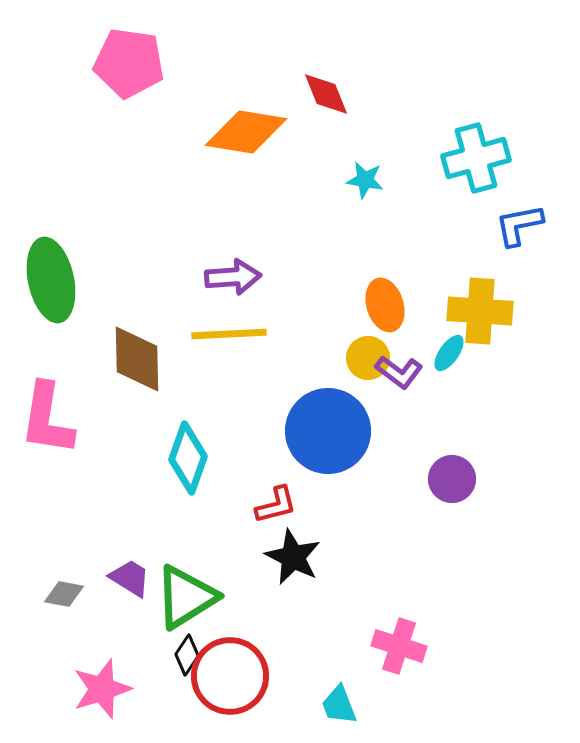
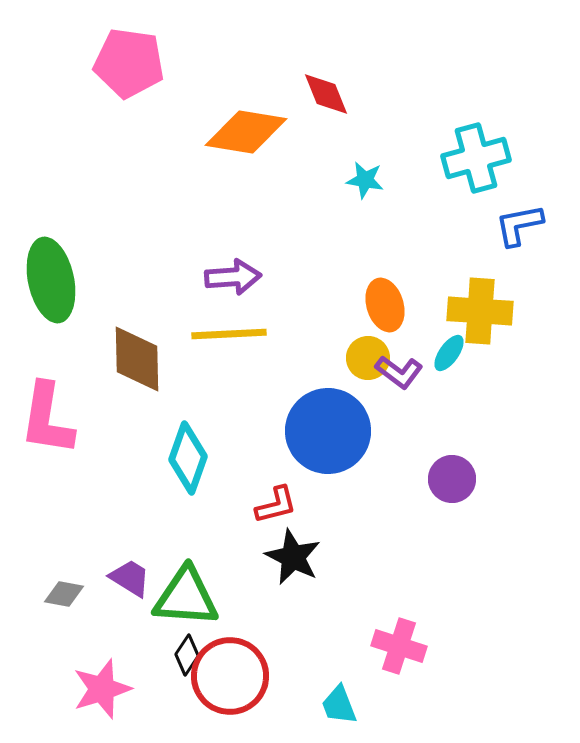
green triangle: rotated 36 degrees clockwise
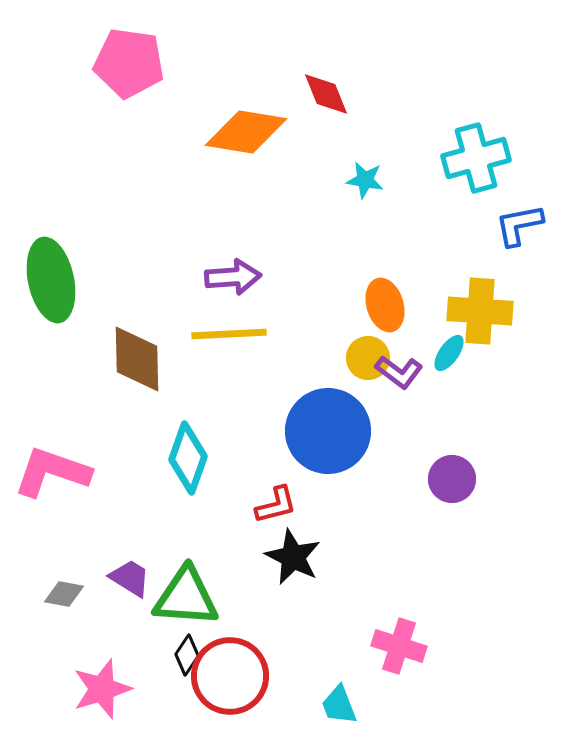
pink L-shape: moved 5 px right, 53 px down; rotated 100 degrees clockwise
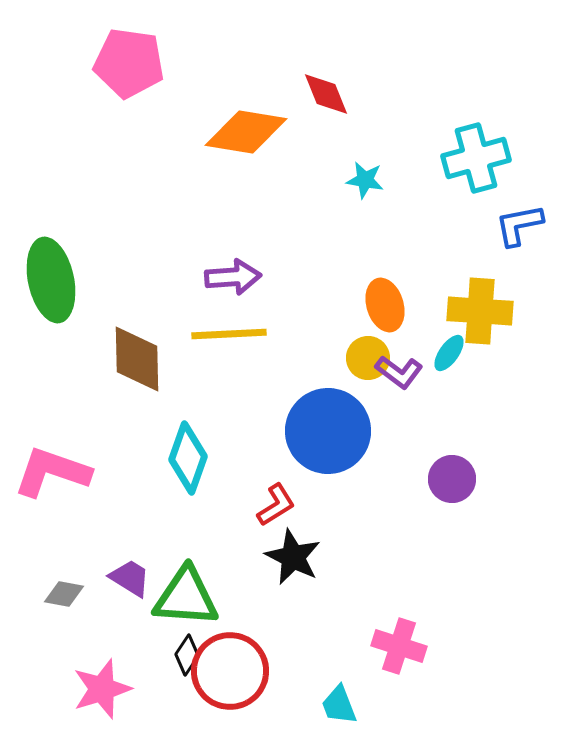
red L-shape: rotated 18 degrees counterclockwise
red circle: moved 5 px up
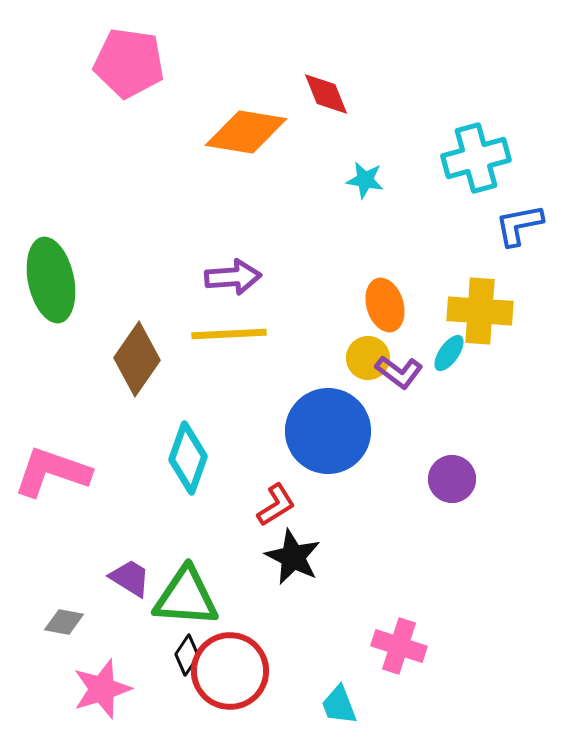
brown diamond: rotated 36 degrees clockwise
gray diamond: moved 28 px down
